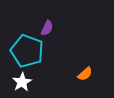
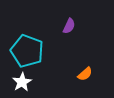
purple semicircle: moved 22 px right, 2 px up
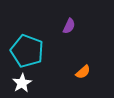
orange semicircle: moved 2 px left, 2 px up
white star: moved 1 px down
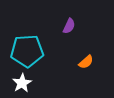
cyan pentagon: rotated 24 degrees counterclockwise
orange semicircle: moved 3 px right, 10 px up
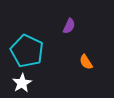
cyan pentagon: rotated 28 degrees clockwise
orange semicircle: rotated 98 degrees clockwise
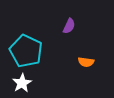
cyan pentagon: moved 1 px left
orange semicircle: rotated 49 degrees counterclockwise
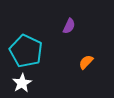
orange semicircle: rotated 126 degrees clockwise
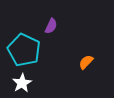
purple semicircle: moved 18 px left
cyan pentagon: moved 2 px left, 1 px up
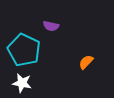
purple semicircle: rotated 77 degrees clockwise
white star: rotated 30 degrees counterclockwise
